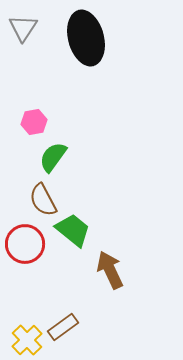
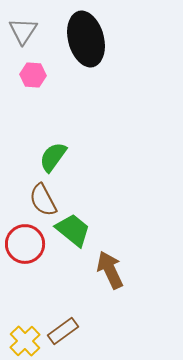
gray triangle: moved 3 px down
black ellipse: moved 1 px down
pink hexagon: moved 1 px left, 47 px up; rotated 15 degrees clockwise
brown rectangle: moved 4 px down
yellow cross: moved 2 px left, 1 px down
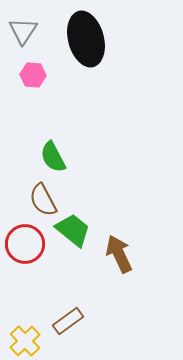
green semicircle: rotated 64 degrees counterclockwise
brown arrow: moved 9 px right, 16 px up
brown rectangle: moved 5 px right, 10 px up
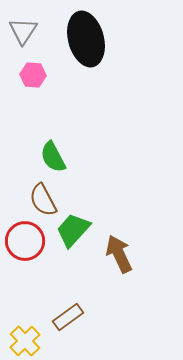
green trapezoid: rotated 87 degrees counterclockwise
red circle: moved 3 px up
brown rectangle: moved 4 px up
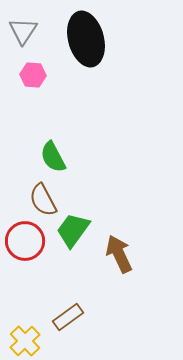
green trapezoid: rotated 6 degrees counterclockwise
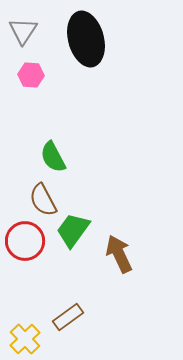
pink hexagon: moved 2 px left
yellow cross: moved 2 px up
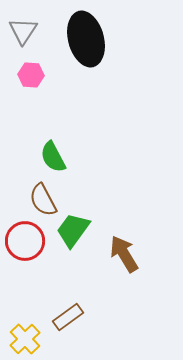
brown arrow: moved 5 px right; rotated 6 degrees counterclockwise
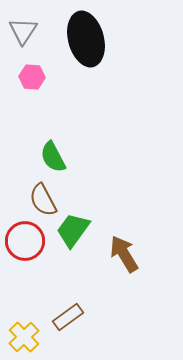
pink hexagon: moved 1 px right, 2 px down
yellow cross: moved 1 px left, 2 px up
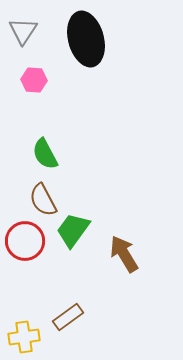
pink hexagon: moved 2 px right, 3 px down
green semicircle: moved 8 px left, 3 px up
yellow cross: rotated 36 degrees clockwise
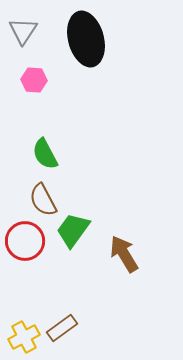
brown rectangle: moved 6 px left, 11 px down
yellow cross: rotated 20 degrees counterclockwise
